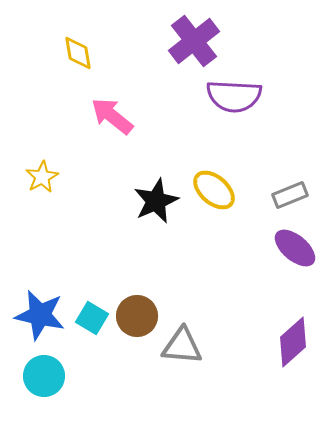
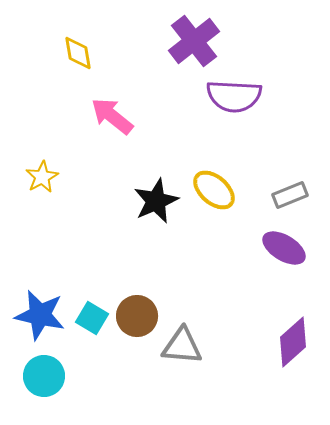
purple ellipse: moved 11 px left; rotated 9 degrees counterclockwise
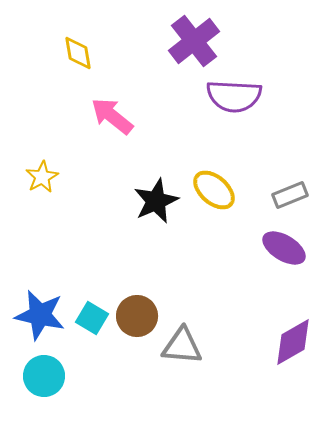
purple diamond: rotated 12 degrees clockwise
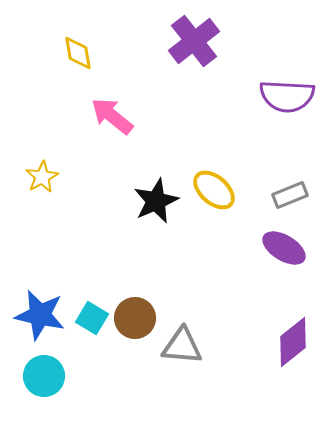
purple semicircle: moved 53 px right
brown circle: moved 2 px left, 2 px down
purple diamond: rotated 9 degrees counterclockwise
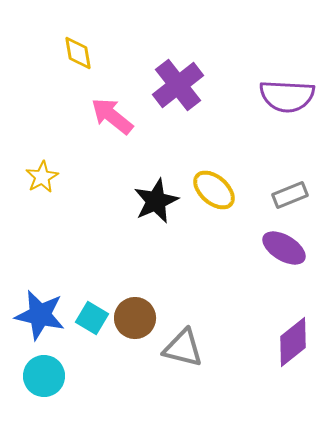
purple cross: moved 16 px left, 44 px down
gray triangle: moved 1 px right, 2 px down; rotated 9 degrees clockwise
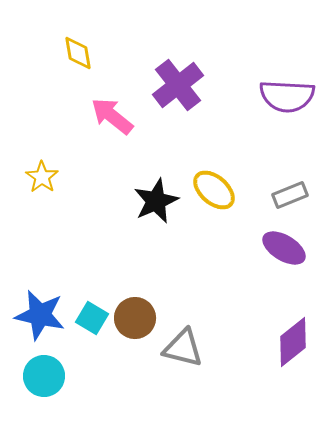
yellow star: rotated 8 degrees counterclockwise
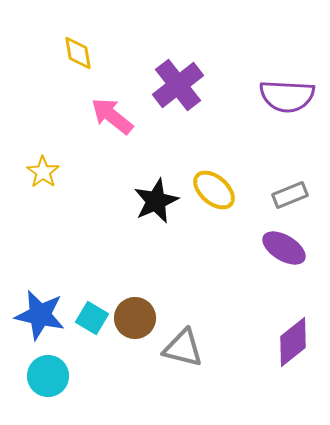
yellow star: moved 1 px right, 5 px up
cyan circle: moved 4 px right
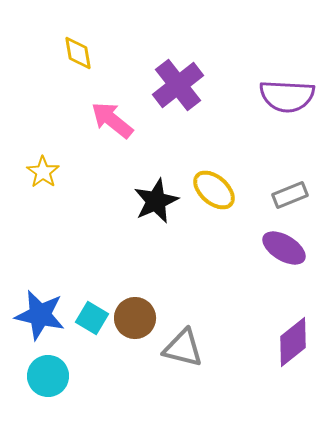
pink arrow: moved 4 px down
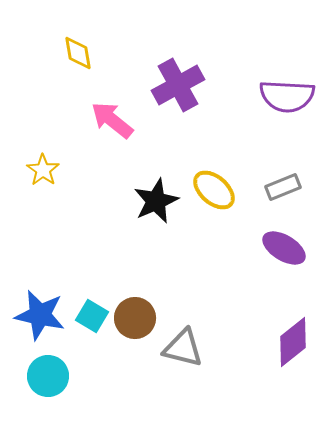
purple cross: rotated 9 degrees clockwise
yellow star: moved 2 px up
gray rectangle: moved 7 px left, 8 px up
cyan square: moved 2 px up
